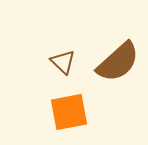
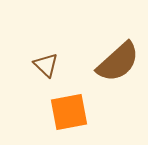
brown triangle: moved 17 px left, 3 px down
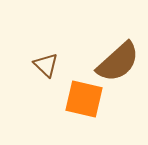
orange square: moved 15 px right, 13 px up; rotated 24 degrees clockwise
